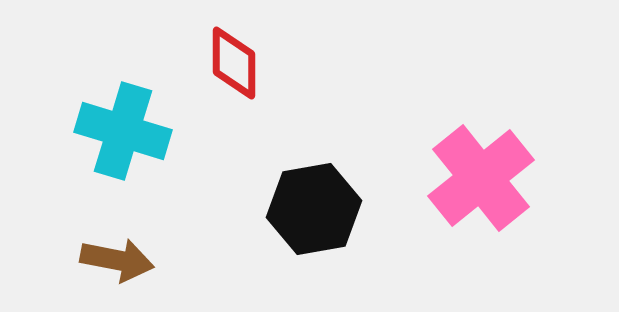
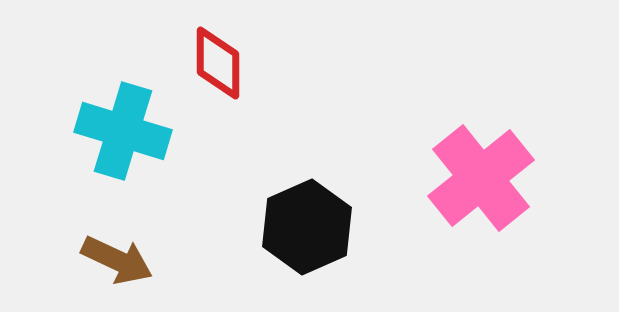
red diamond: moved 16 px left
black hexagon: moved 7 px left, 18 px down; rotated 14 degrees counterclockwise
brown arrow: rotated 14 degrees clockwise
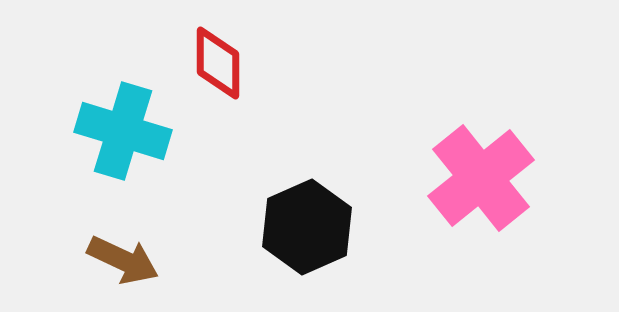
brown arrow: moved 6 px right
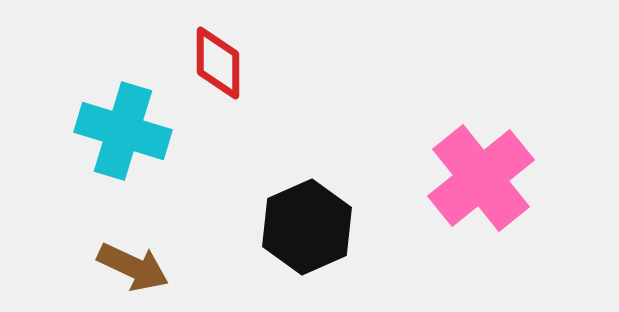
brown arrow: moved 10 px right, 7 px down
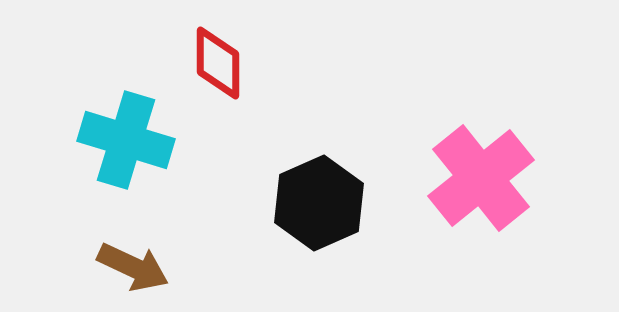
cyan cross: moved 3 px right, 9 px down
black hexagon: moved 12 px right, 24 px up
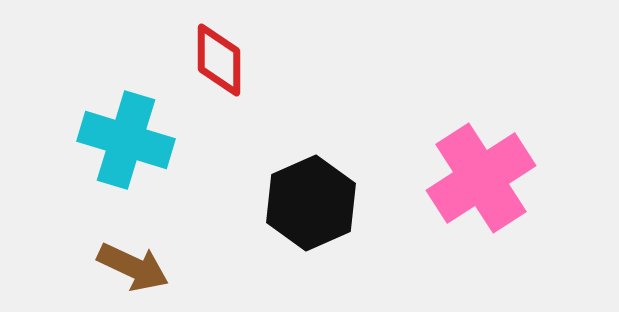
red diamond: moved 1 px right, 3 px up
pink cross: rotated 6 degrees clockwise
black hexagon: moved 8 px left
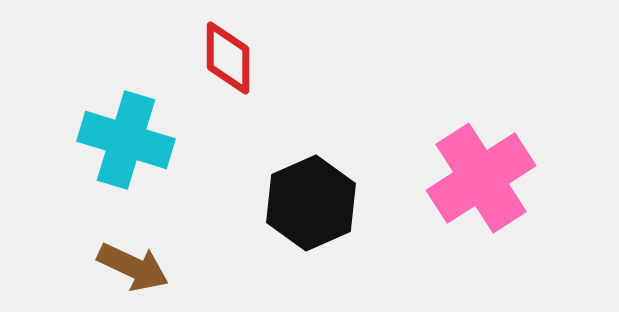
red diamond: moved 9 px right, 2 px up
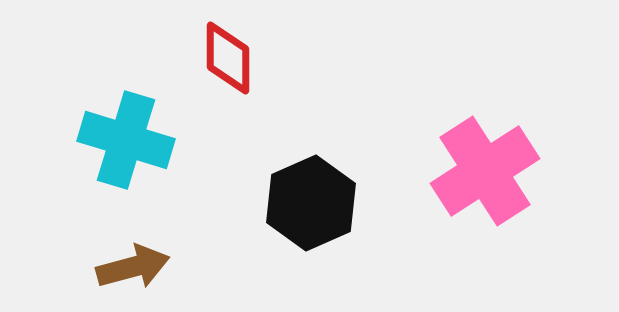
pink cross: moved 4 px right, 7 px up
brown arrow: rotated 40 degrees counterclockwise
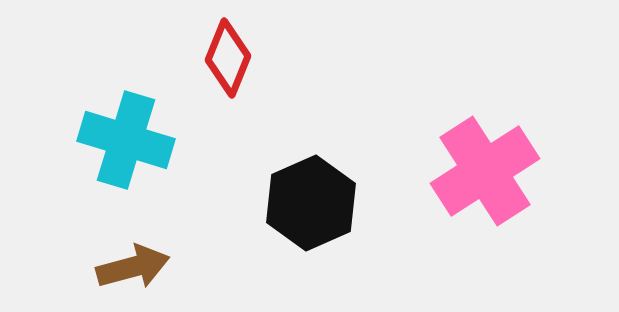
red diamond: rotated 22 degrees clockwise
